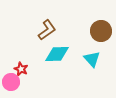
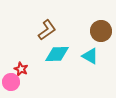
cyan triangle: moved 2 px left, 3 px up; rotated 18 degrees counterclockwise
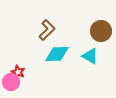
brown L-shape: rotated 10 degrees counterclockwise
red star: moved 3 px left, 3 px down
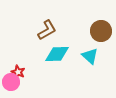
brown L-shape: rotated 15 degrees clockwise
cyan triangle: rotated 12 degrees clockwise
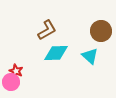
cyan diamond: moved 1 px left, 1 px up
red star: moved 2 px left, 1 px up
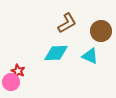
brown L-shape: moved 20 px right, 7 px up
cyan triangle: rotated 18 degrees counterclockwise
red star: moved 2 px right
